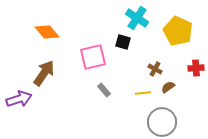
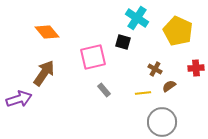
brown semicircle: moved 1 px right, 1 px up
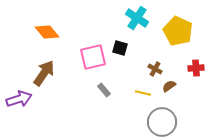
black square: moved 3 px left, 6 px down
yellow line: rotated 21 degrees clockwise
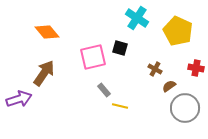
red cross: rotated 14 degrees clockwise
yellow line: moved 23 px left, 13 px down
gray circle: moved 23 px right, 14 px up
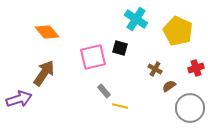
cyan cross: moved 1 px left, 1 px down
red cross: rotated 28 degrees counterclockwise
gray rectangle: moved 1 px down
gray circle: moved 5 px right
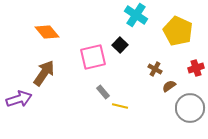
cyan cross: moved 4 px up
black square: moved 3 px up; rotated 28 degrees clockwise
gray rectangle: moved 1 px left, 1 px down
